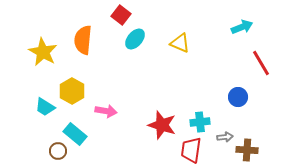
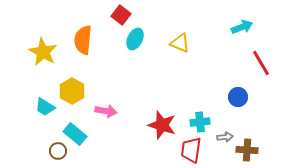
cyan ellipse: rotated 15 degrees counterclockwise
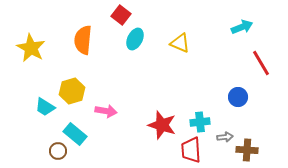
yellow star: moved 12 px left, 4 px up
yellow hexagon: rotated 15 degrees clockwise
red trapezoid: rotated 12 degrees counterclockwise
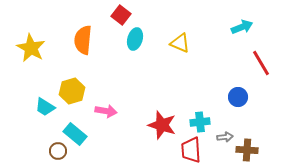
cyan ellipse: rotated 10 degrees counterclockwise
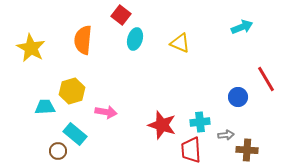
red line: moved 5 px right, 16 px down
cyan trapezoid: rotated 145 degrees clockwise
pink arrow: moved 1 px down
gray arrow: moved 1 px right, 2 px up
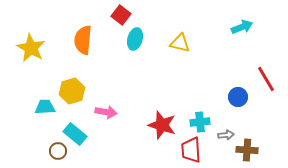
yellow triangle: rotated 10 degrees counterclockwise
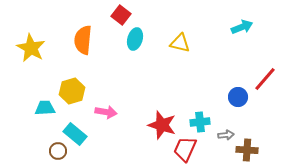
red line: moved 1 px left; rotated 72 degrees clockwise
cyan trapezoid: moved 1 px down
red trapezoid: moved 6 px left, 1 px up; rotated 28 degrees clockwise
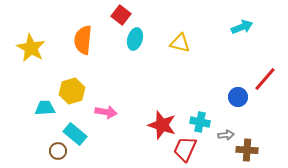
cyan cross: rotated 18 degrees clockwise
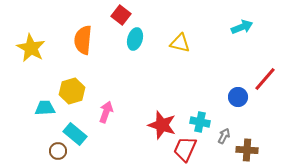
pink arrow: rotated 80 degrees counterclockwise
gray arrow: moved 2 px left, 1 px down; rotated 56 degrees counterclockwise
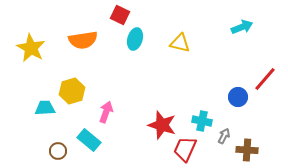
red square: moved 1 px left; rotated 12 degrees counterclockwise
orange semicircle: rotated 104 degrees counterclockwise
cyan cross: moved 2 px right, 1 px up
cyan rectangle: moved 14 px right, 6 px down
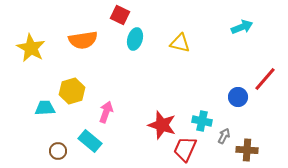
cyan rectangle: moved 1 px right, 1 px down
